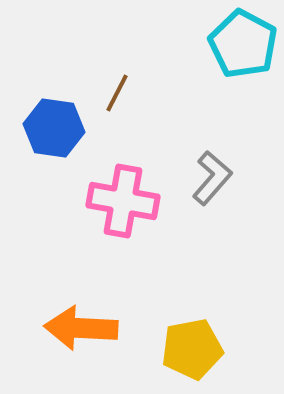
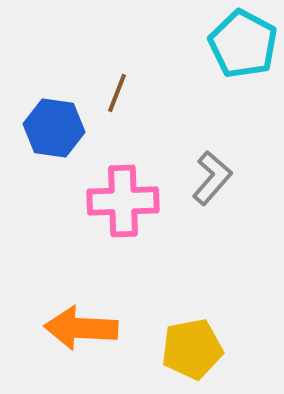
brown line: rotated 6 degrees counterclockwise
pink cross: rotated 12 degrees counterclockwise
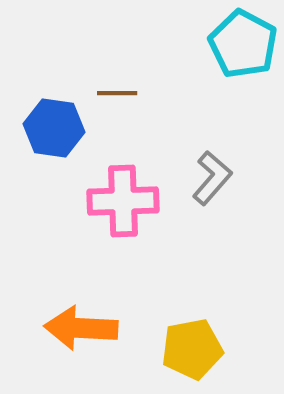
brown line: rotated 69 degrees clockwise
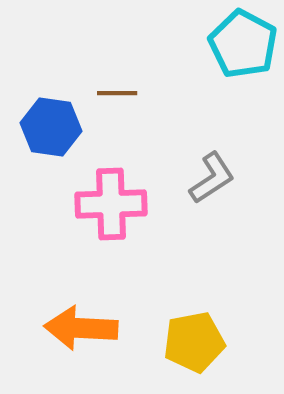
blue hexagon: moved 3 px left, 1 px up
gray L-shape: rotated 16 degrees clockwise
pink cross: moved 12 px left, 3 px down
yellow pentagon: moved 2 px right, 7 px up
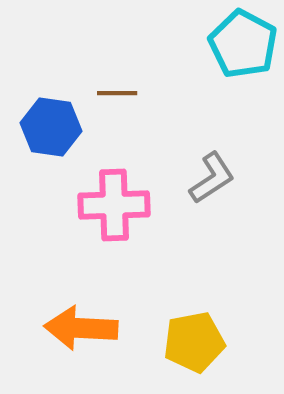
pink cross: moved 3 px right, 1 px down
